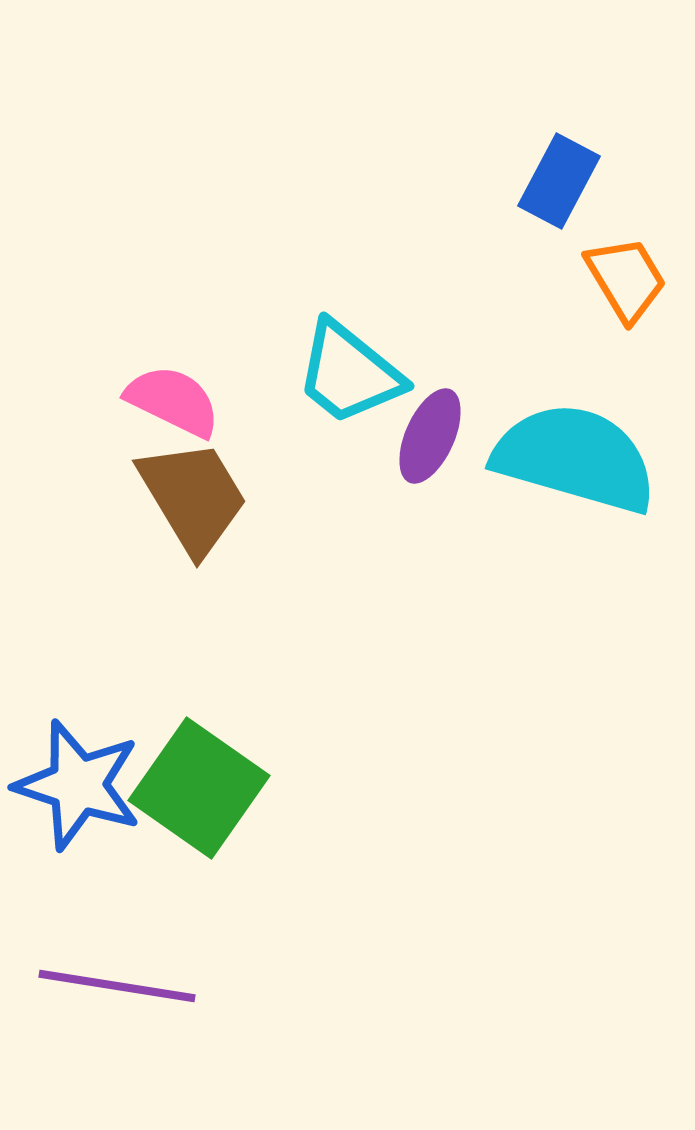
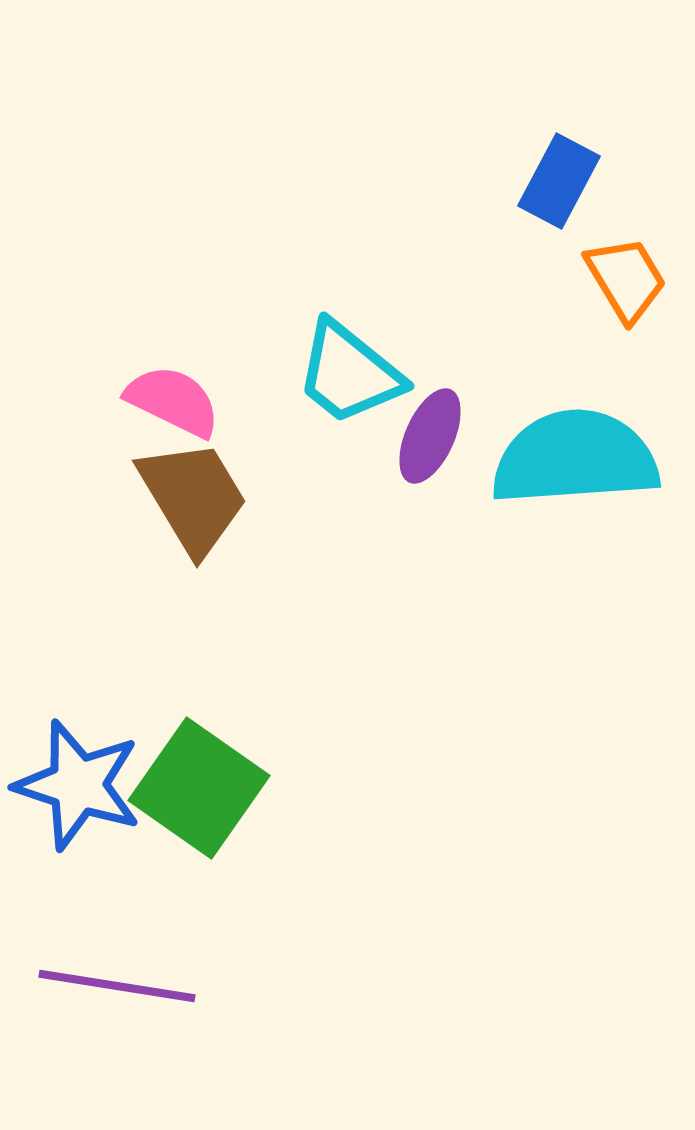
cyan semicircle: rotated 20 degrees counterclockwise
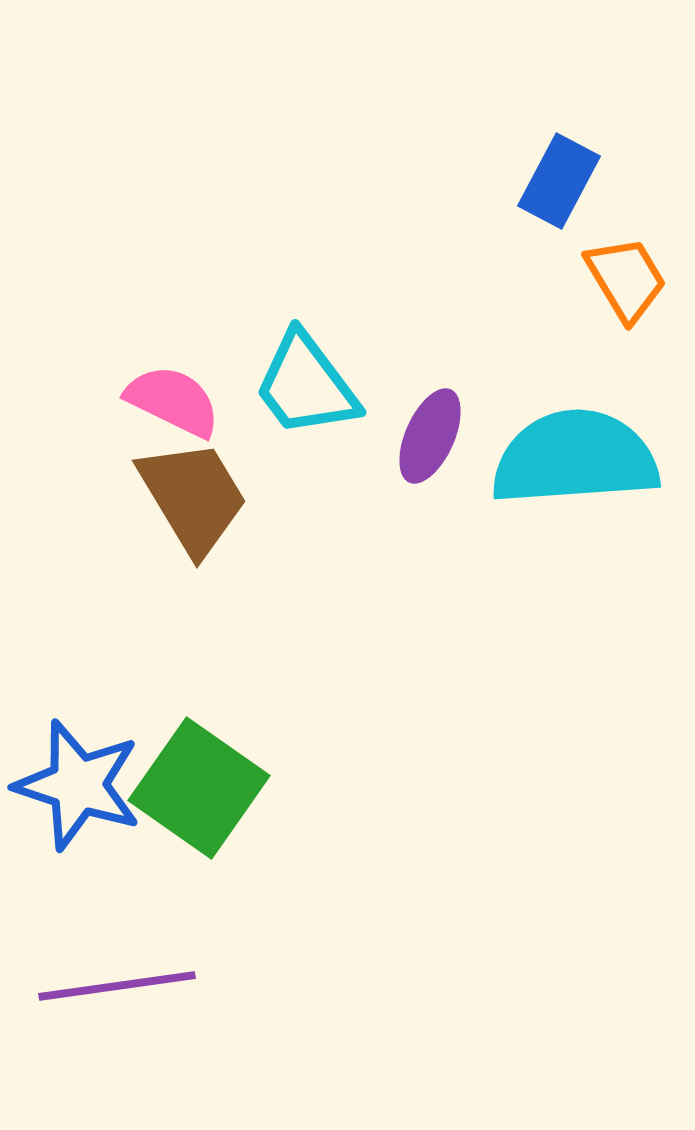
cyan trapezoid: moved 43 px left, 12 px down; rotated 14 degrees clockwise
purple line: rotated 17 degrees counterclockwise
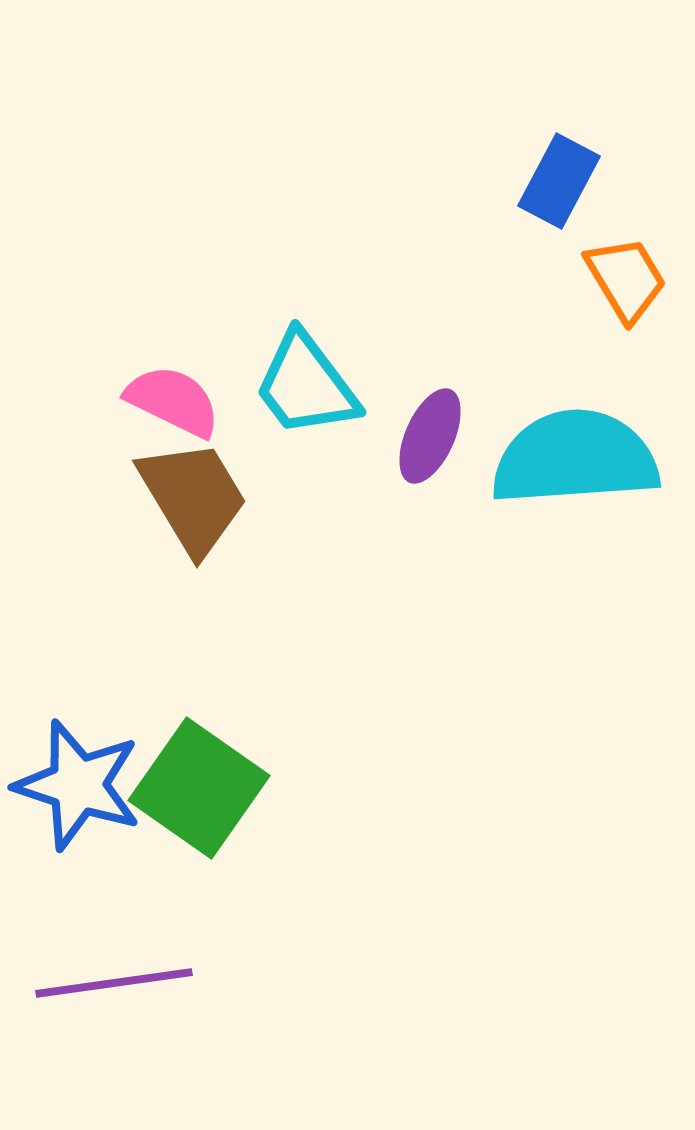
purple line: moved 3 px left, 3 px up
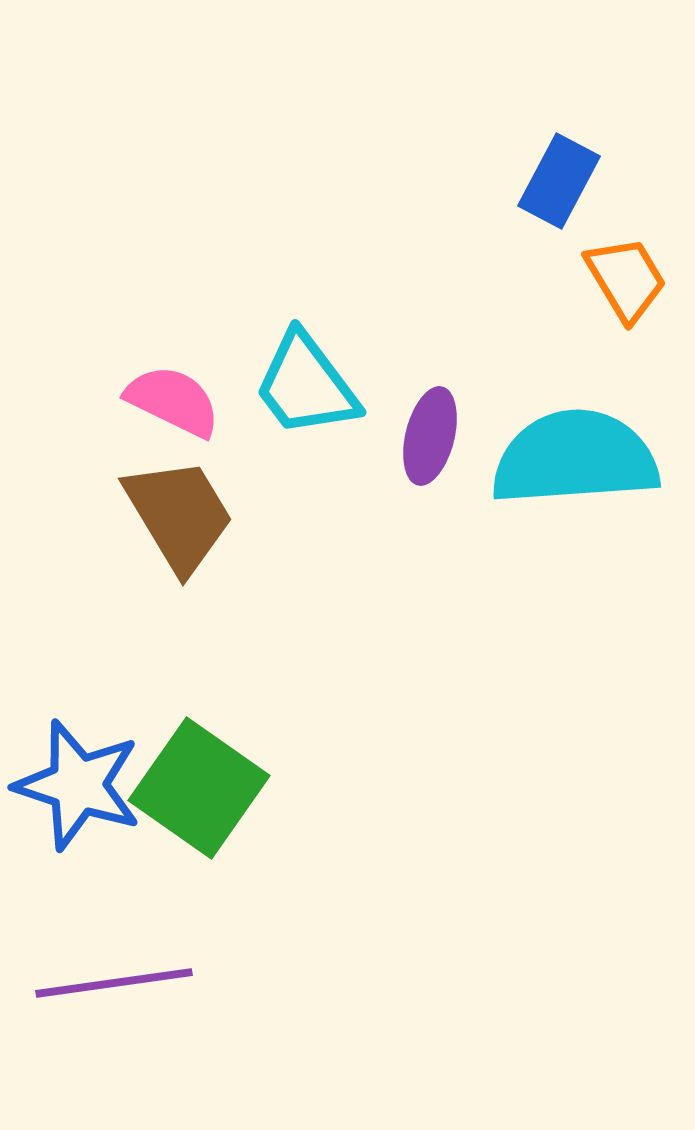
purple ellipse: rotated 10 degrees counterclockwise
brown trapezoid: moved 14 px left, 18 px down
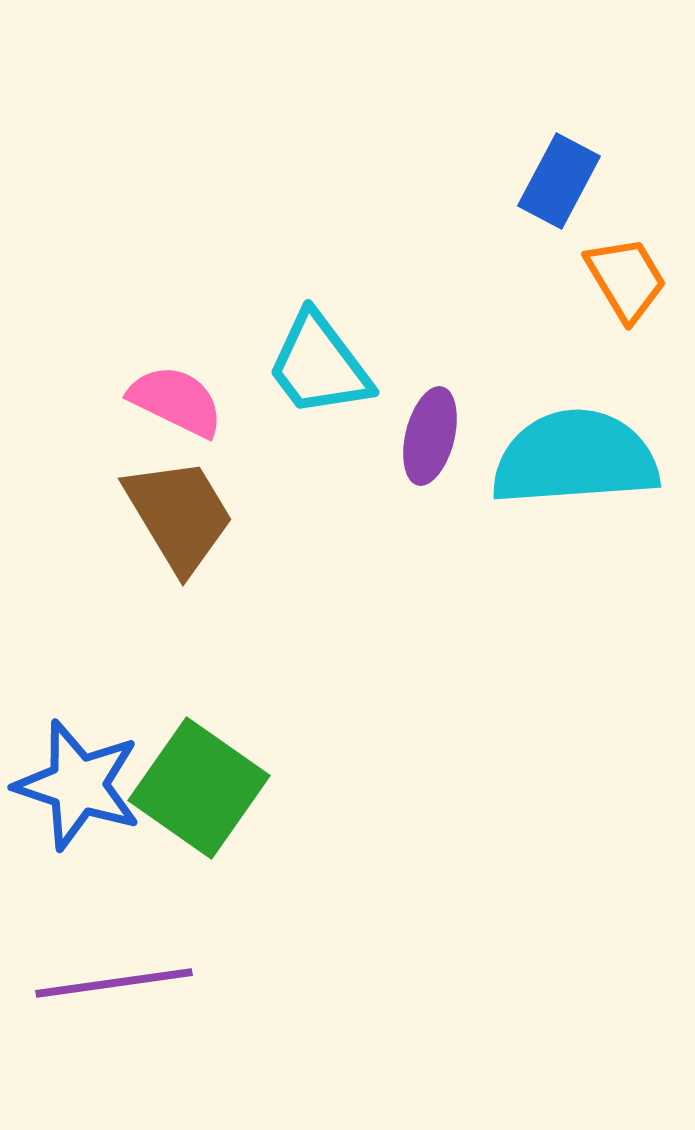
cyan trapezoid: moved 13 px right, 20 px up
pink semicircle: moved 3 px right
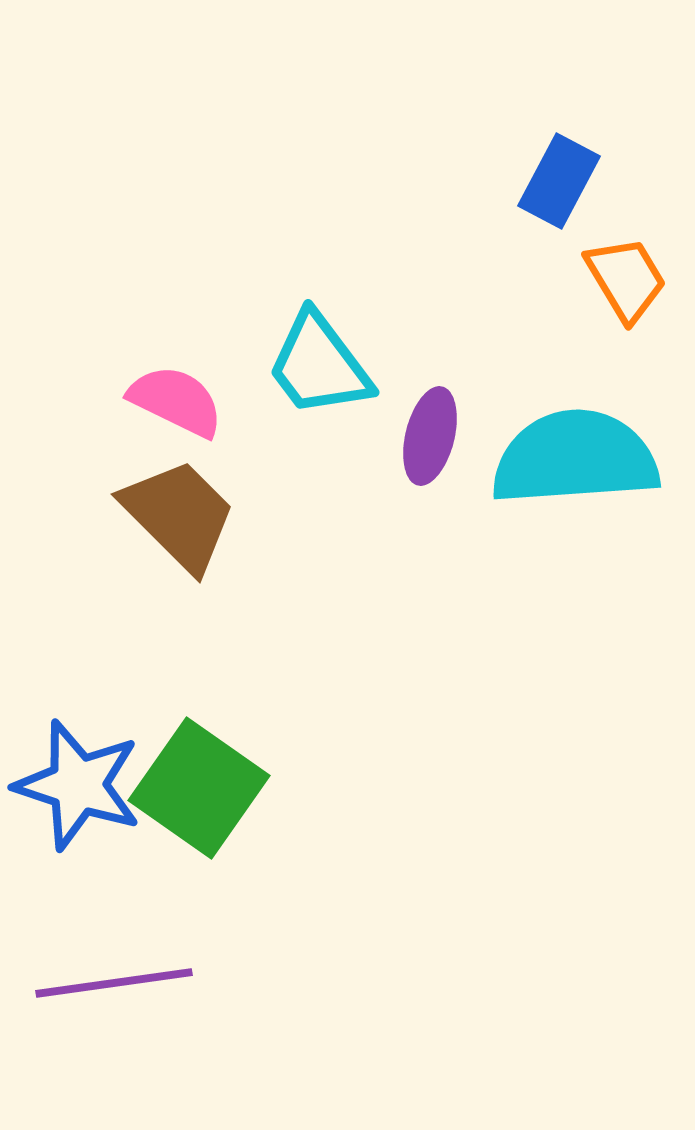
brown trapezoid: rotated 14 degrees counterclockwise
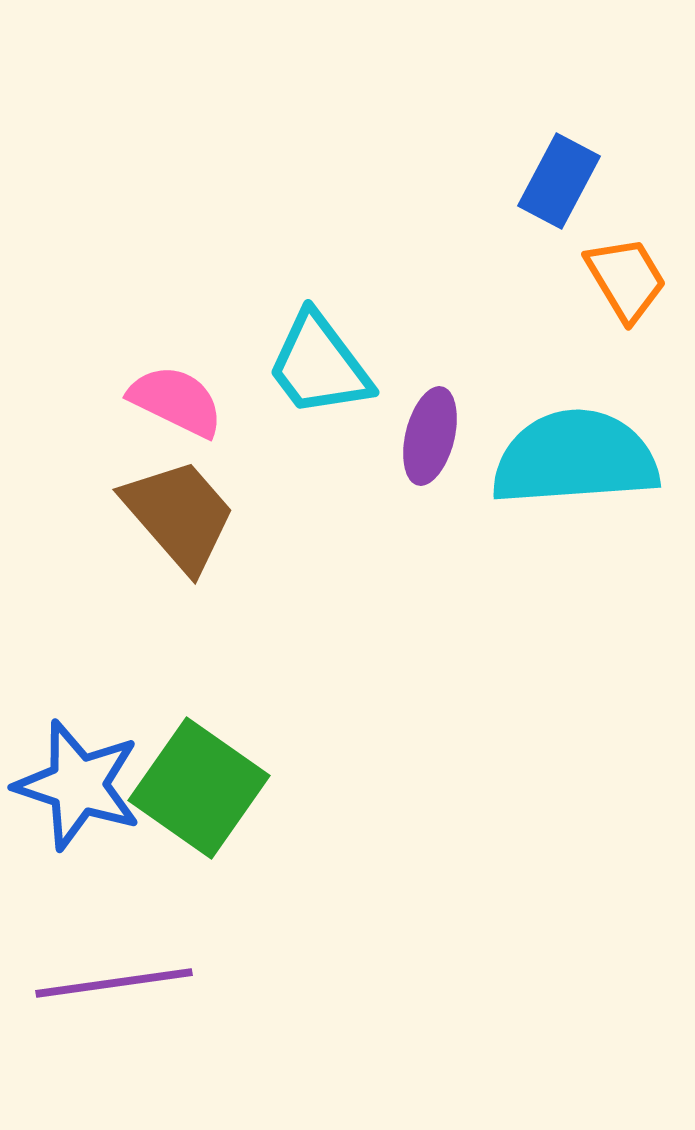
brown trapezoid: rotated 4 degrees clockwise
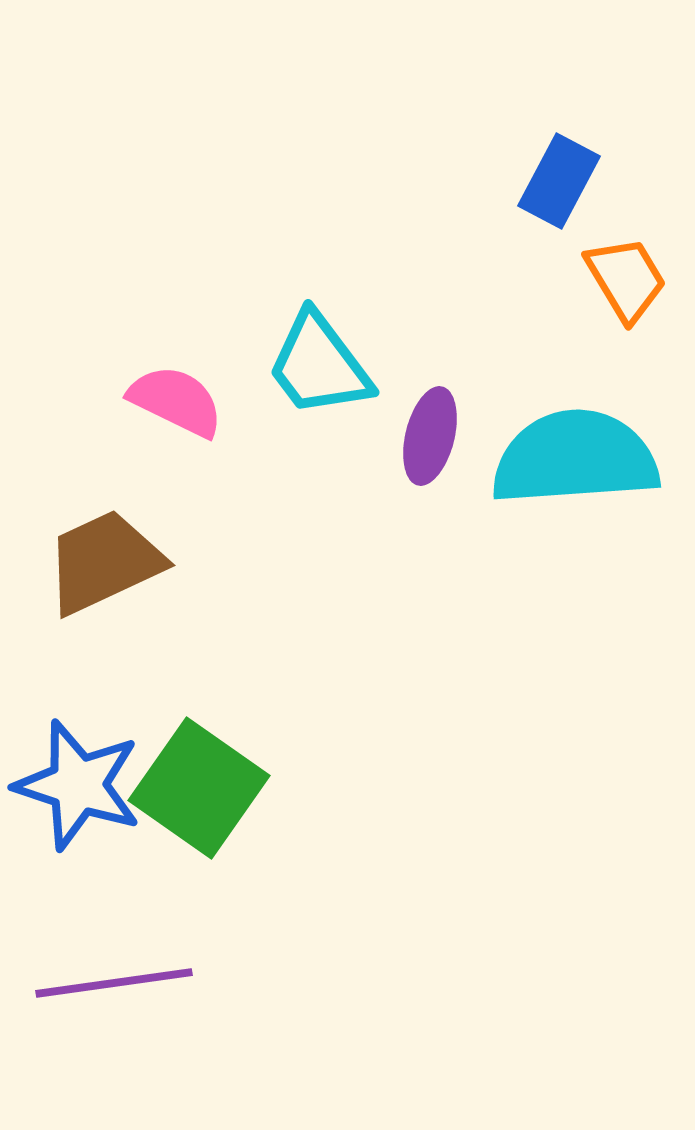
brown trapezoid: moved 75 px left, 47 px down; rotated 74 degrees counterclockwise
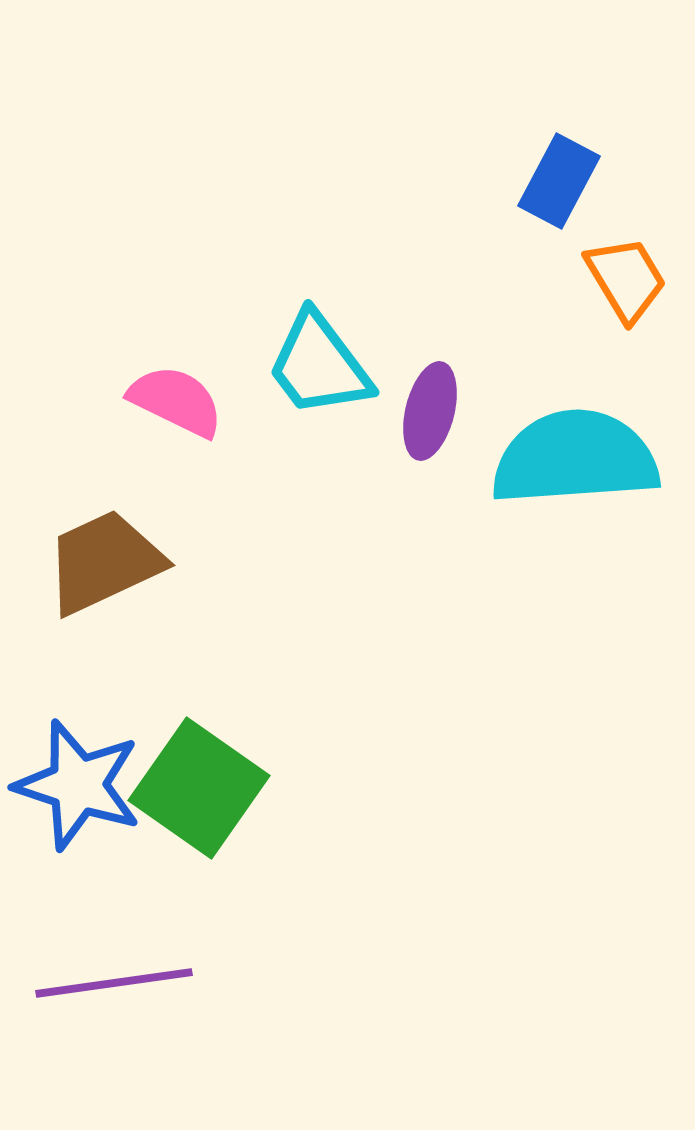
purple ellipse: moved 25 px up
